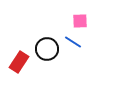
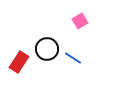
pink square: rotated 28 degrees counterclockwise
blue line: moved 16 px down
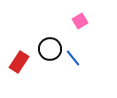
black circle: moved 3 px right
blue line: rotated 18 degrees clockwise
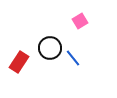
black circle: moved 1 px up
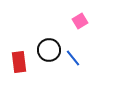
black circle: moved 1 px left, 2 px down
red rectangle: rotated 40 degrees counterclockwise
